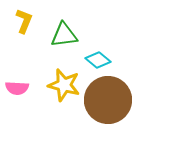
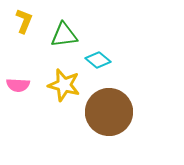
pink semicircle: moved 1 px right, 3 px up
brown circle: moved 1 px right, 12 px down
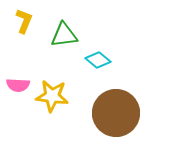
yellow star: moved 12 px left, 11 px down; rotated 8 degrees counterclockwise
brown circle: moved 7 px right, 1 px down
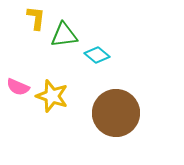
yellow L-shape: moved 12 px right, 3 px up; rotated 15 degrees counterclockwise
cyan diamond: moved 1 px left, 5 px up
pink semicircle: moved 2 px down; rotated 20 degrees clockwise
yellow star: rotated 12 degrees clockwise
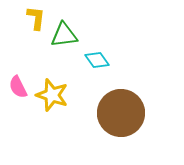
cyan diamond: moved 5 px down; rotated 15 degrees clockwise
pink semicircle: rotated 40 degrees clockwise
yellow star: moved 1 px up
brown circle: moved 5 px right
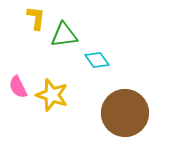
brown circle: moved 4 px right
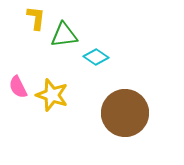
cyan diamond: moved 1 px left, 3 px up; rotated 20 degrees counterclockwise
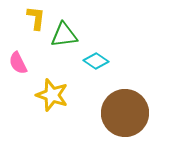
cyan diamond: moved 4 px down
pink semicircle: moved 24 px up
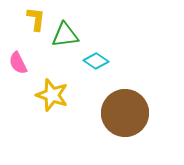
yellow L-shape: moved 1 px down
green triangle: moved 1 px right
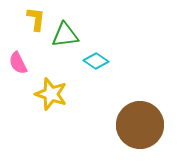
yellow star: moved 1 px left, 1 px up
brown circle: moved 15 px right, 12 px down
